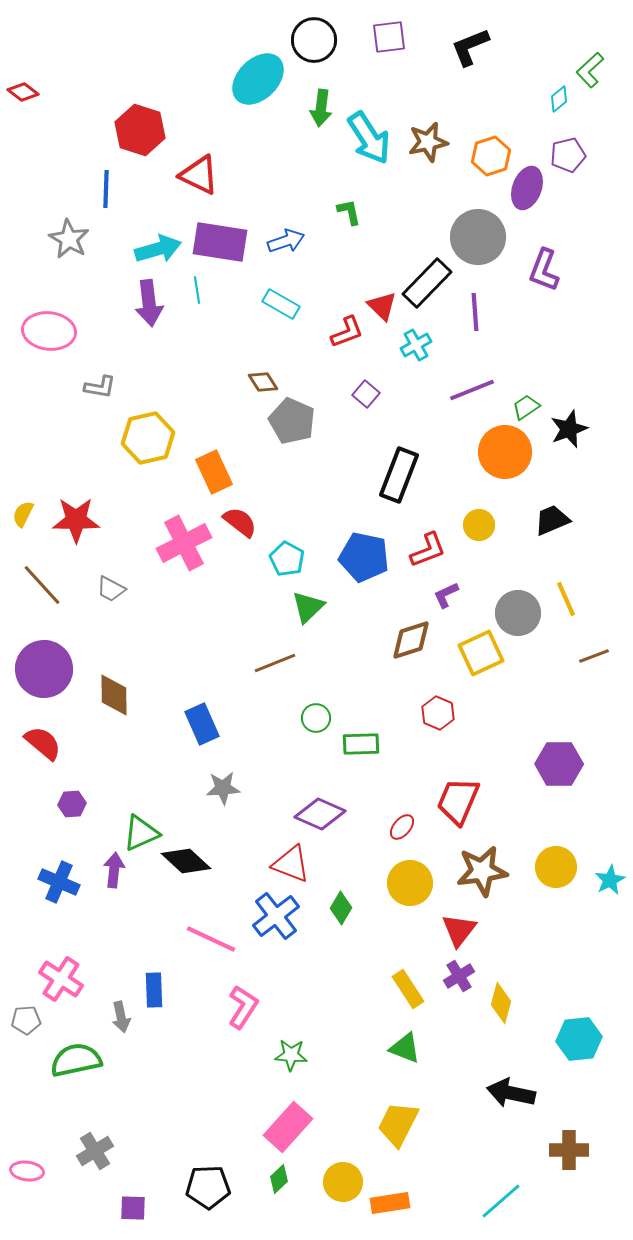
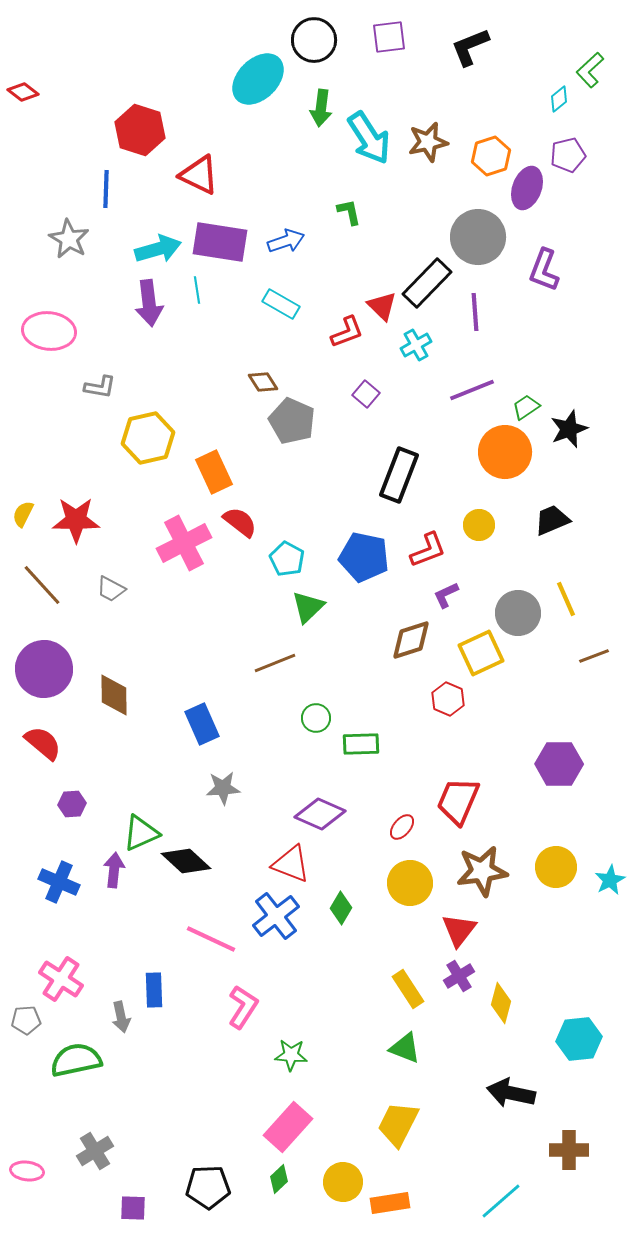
red hexagon at (438, 713): moved 10 px right, 14 px up
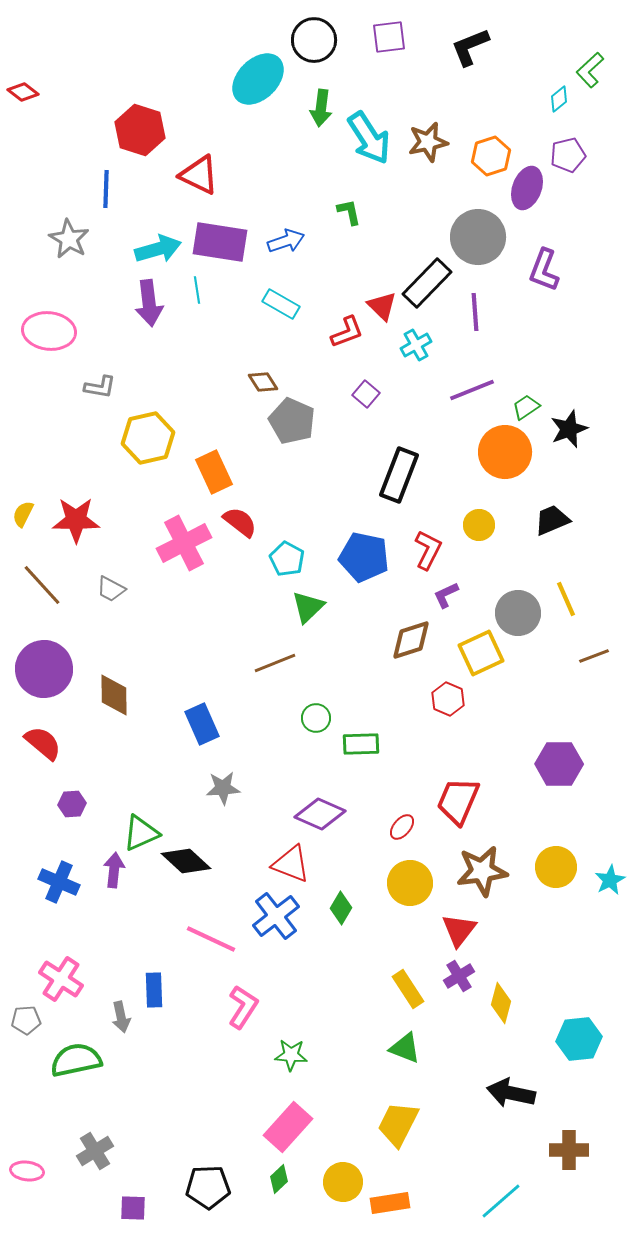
red L-shape at (428, 550): rotated 42 degrees counterclockwise
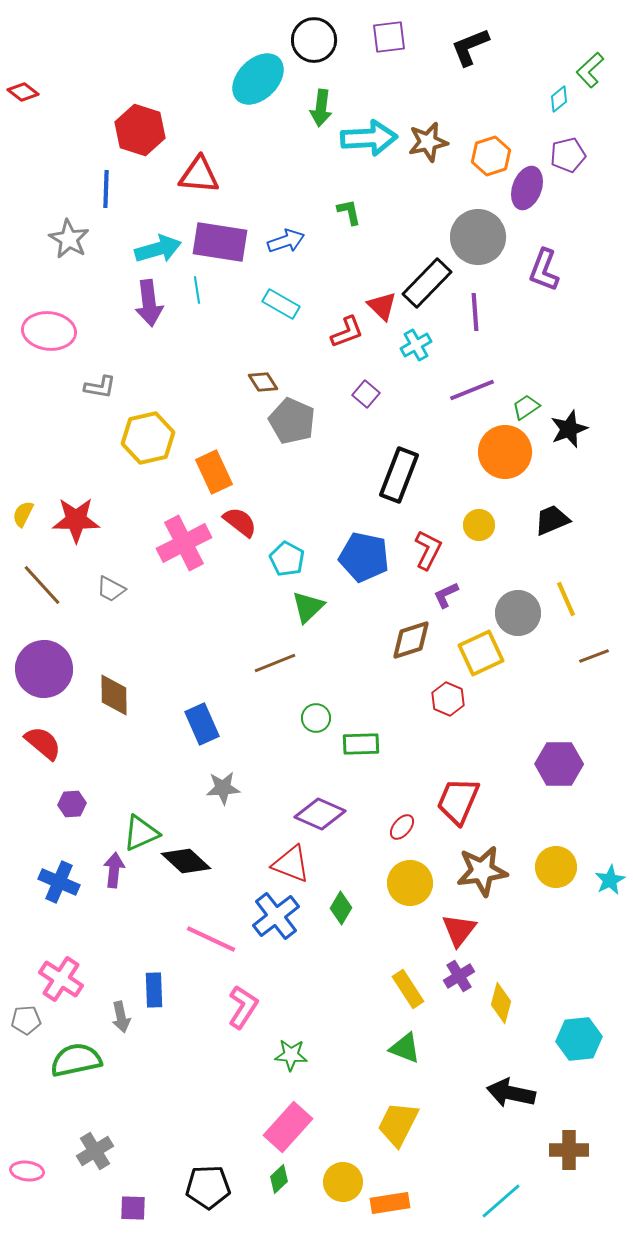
cyan arrow at (369, 138): rotated 60 degrees counterclockwise
red triangle at (199, 175): rotated 21 degrees counterclockwise
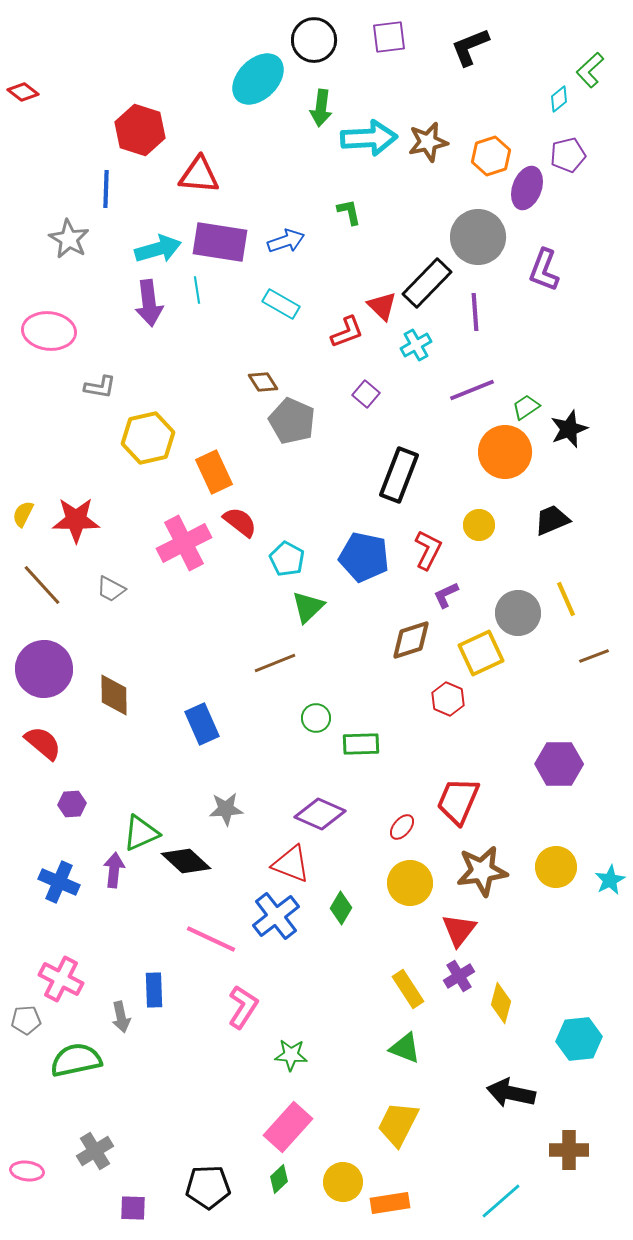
gray star at (223, 788): moved 3 px right, 21 px down
pink cross at (61, 979): rotated 6 degrees counterclockwise
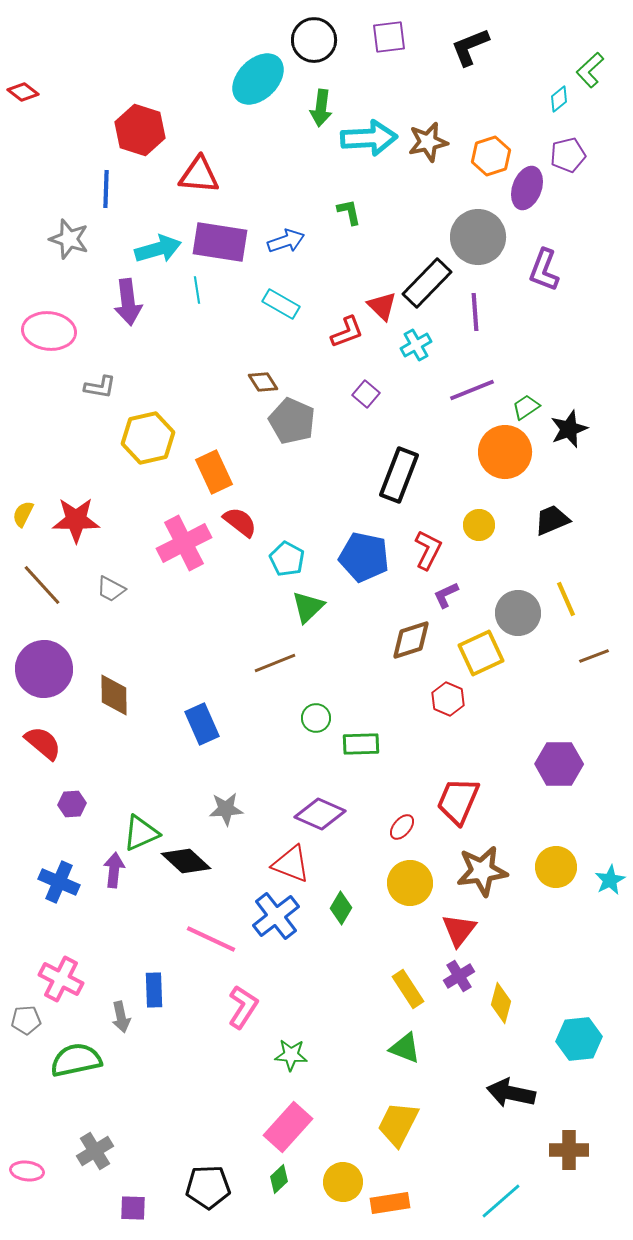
gray star at (69, 239): rotated 12 degrees counterclockwise
purple arrow at (149, 303): moved 21 px left, 1 px up
